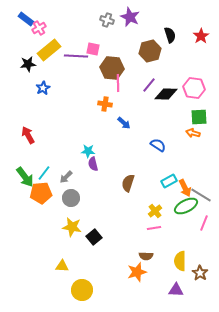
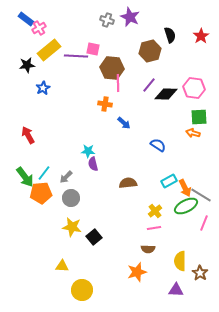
black star at (28, 64): moved 1 px left, 1 px down
brown semicircle at (128, 183): rotated 66 degrees clockwise
brown semicircle at (146, 256): moved 2 px right, 7 px up
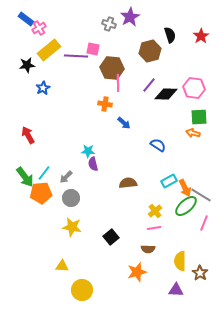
purple star at (130, 17): rotated 18 degrees clockwise
gray cross at (107, 20): moved 2 px right, 4 px down
green ellipse at (186, 206): rotated 15 degrees counterclockwise
black square at (94, 237): moved 17 px right
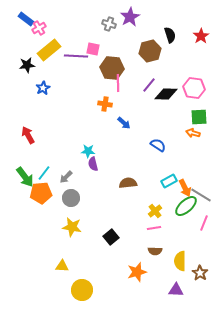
brown semicircle at (148, 249): moved 7 px right, 2 px down
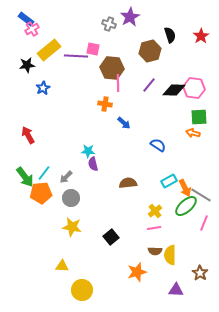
pink cross at (39, 28): moved 7 px left, 1 px down
black diamond at (166, 94): moved 8 px right, 4 px up
yellow semicircle at (180, 261): moved 10 px left, 6 px up
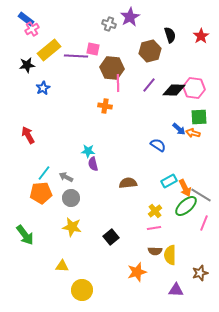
orange cross at (105, 104): moved 2 px down
blue arrow at (124, 123): moved 55 px right, 6 px down
green arrow at (25, 177): moved 58 px down
gray arrow at (66, 177): rotated 72 degrees clockwise
brown star at (200, 273): rotated 21 degrees clockwise
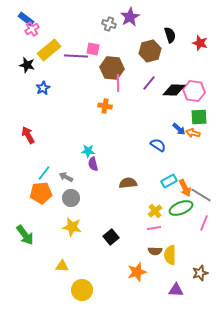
red star at (201, 36): moved 1 px left, 7 px down; rotated 21 degrees counterclockwise
black star at (27, 65): rotated 21 degrees clockwise
purple line at (149, 85): moved 2 px up
pink hexagon at (194, 88): moved 3 px down
green ellipse at (186, 206): moved 5 px left, 2 px down; rotated 20 degrees clockwise
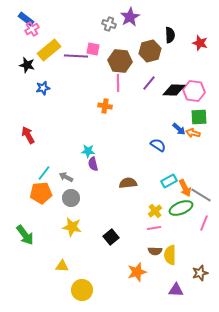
black semicircle at (170, 35): rotated 14 degrees clockwise
brown hexagon at (112, 68): moved 8 px right, 7 px up
blue star at (43, 88): rotated 16 degrees clockwise
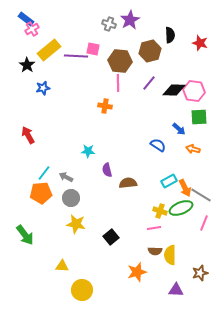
purple star at (130, 17): moved 3 px down
black star at (27, 65): rotated 21 degrees clockwise
orange arrow at (193, 133): moved 16 px down
purple semicircle at (93, 164): moved 14 px right, 6 px down
yellow cross at (155, 211): moved 5 px right; rotated 32 degrees counterclockwise
yellow star at (72, 227): moved 4 px right, 3 px up
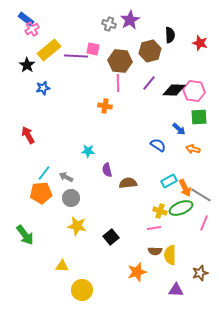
yellow star at (76, 224): moved 1 px right, 2 px down
